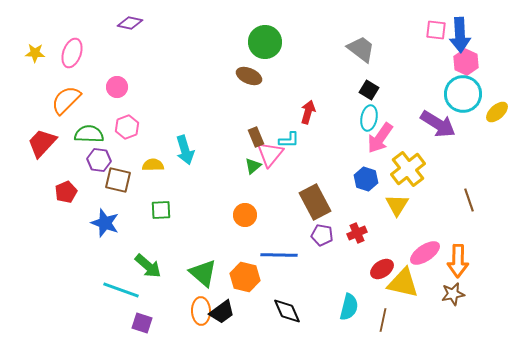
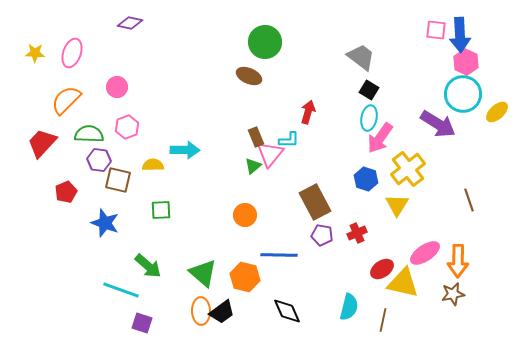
gray trapezoid at (361, 49): moved 8 px down
cyan arrow at (185, 150): rotated 72 degrees counterclockwise
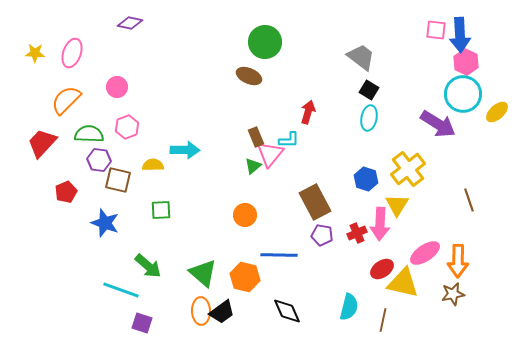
pink arrow at (380, 138): moved 86 px down; rotated 32 degrees counterclockwise
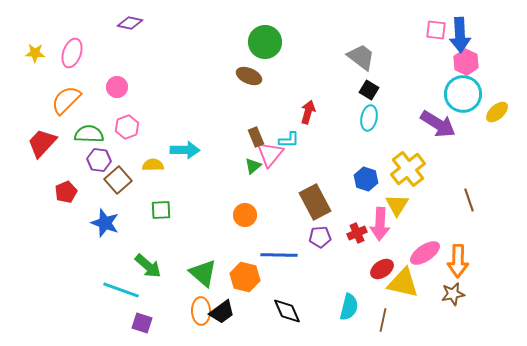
brown square at (118, 180): rotated 36 degrees clockwise
purple pentagon at (322, 235): moved 2 px left, 2 px down; rotated 15 degrees counterclockwise
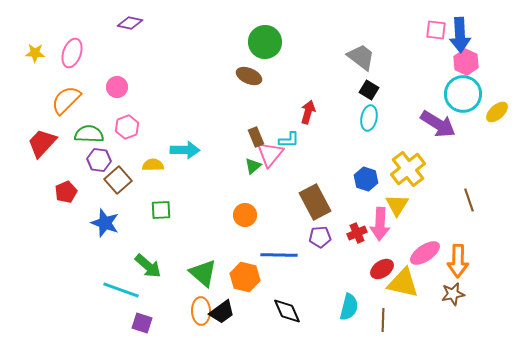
brown line at (383, 320): rotated 10 degrees counterclockwise
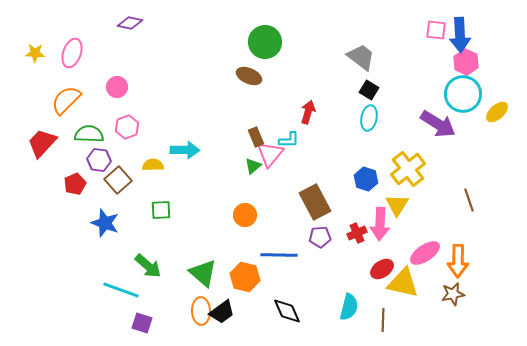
red pentagon at (66, 192): moved 9 px right, 8 px up
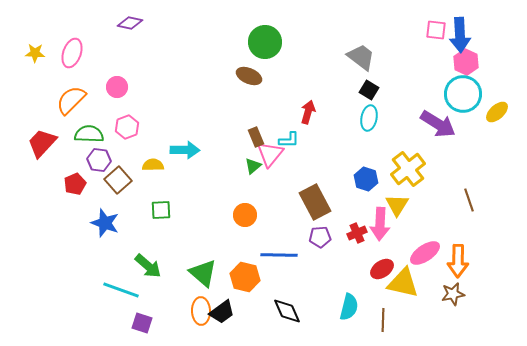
orange semicircle at (66, 100): moved 5 px right
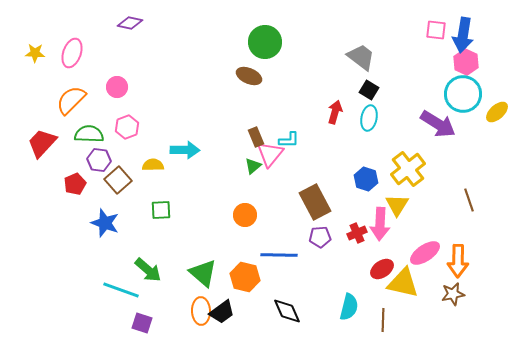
blue arrow at (460, 35): moved 3 px right; rotated 12 degrees clockwise
red arrow at (308, 112): moved 27 px right
green arrow at (148, 266): moved 4 px down
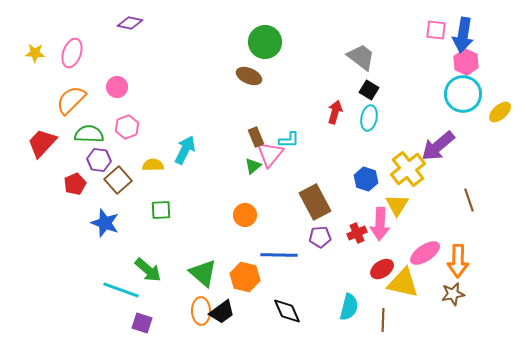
yellow ellipse at (497, 112): moved 3 px right
purple arrow at (438, 124): moved 22 px down; rotated 108 degrees clockwise
cyan arrow at (185, 150): rotated 64 degrees counterclockwise
